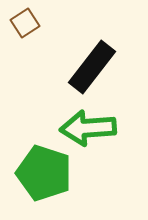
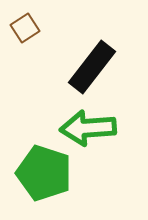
brown square: moved 5 px down
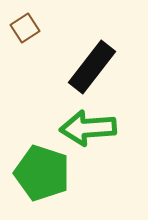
green pentagon: moved 2 px left
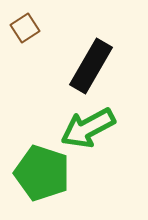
black rectangle: moved 1 px left, 1 px up; rotated 8 degrees counterclockwise
green arrow: rotated 24 degrees counterclockwise
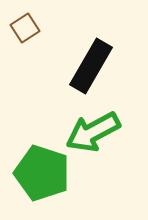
green arrow: moved 5 px right, 4 px down
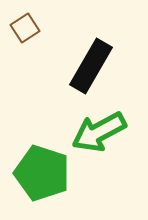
green arrow: moved 6 px right
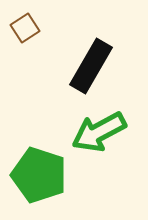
green pentagon: moved 3 px left, 2 px down
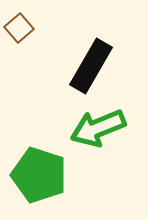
brown square: moved 6 px left; rotated 8 degrees counterclockwise
green arrow: moved 1 px left, 4 px up; rotated 6 degrees clockwise
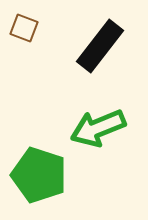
brown square: moved 5 px right; rotated 28 degrees counterclockwise
black rectangle: moved 9 px right, 20 px up; rotated 8 degrees clockwise
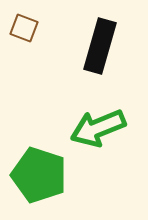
black rectangle: rotated 22 degrees counterclockwise
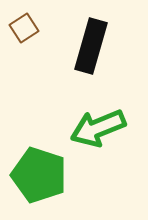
brown square: rotated 36 degrees clockwise
black rectangle: moved 9 px left
